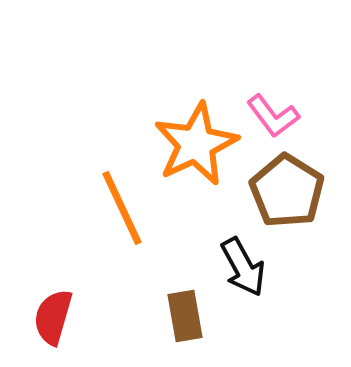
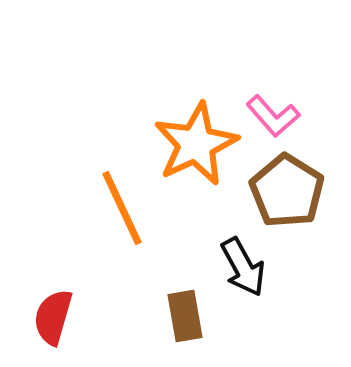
pink L-shape: rotated 4 degrees counterclockwise
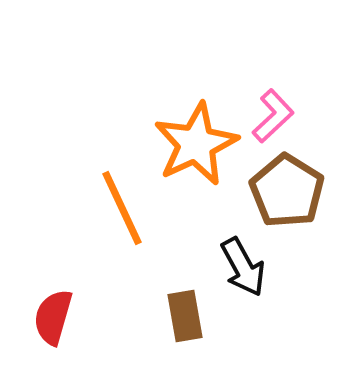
pink L-shape: rotated 92 degrees counterclockwise
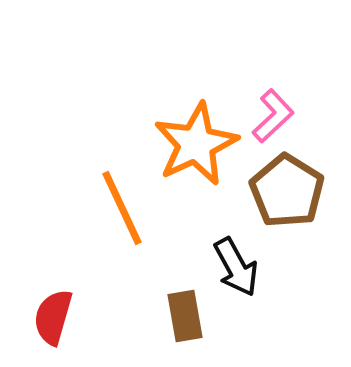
black arrow: moved 7 px left
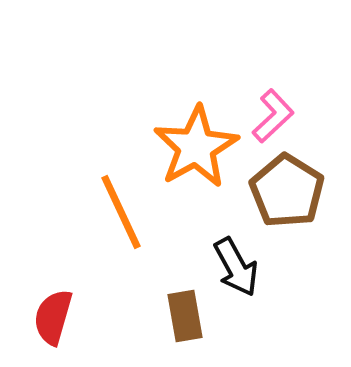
orange star: moved 3 px down; rotated 4 degrees counterclockwise
orange line: moved 1 px left, 4 px down
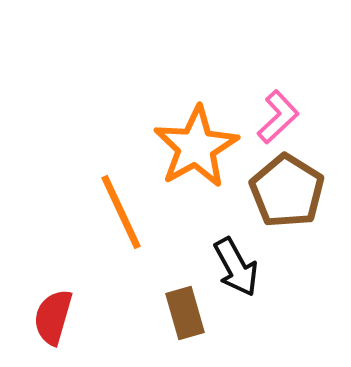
pink L-shape: moved 5 px right, 1 px down
brown rectangle: moved 3 px up; rotated 6 degrees counterclockwise
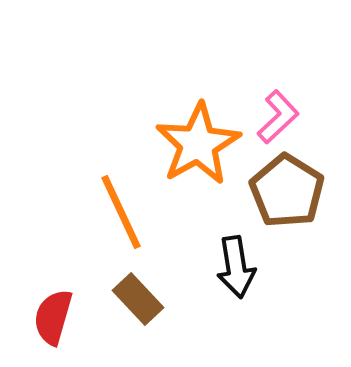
orange star: moved 2 px right, 3 px up
black arrow: rotated 20 degrees clockwise
brown rectangle: moved 47 px left, 14 px up; rotated 27 degrees counterclockwise
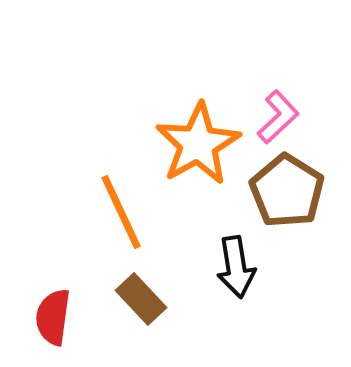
brown rectangle: moved 3 px right
red semicircle: rotated 8 degrees counterclockwise
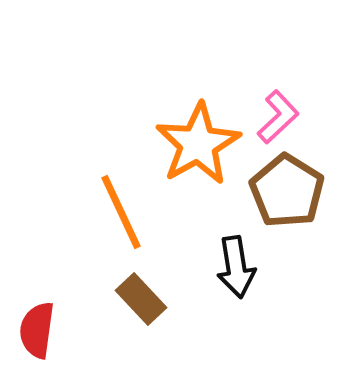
red semicircle: moved 16 px left, 13 px down
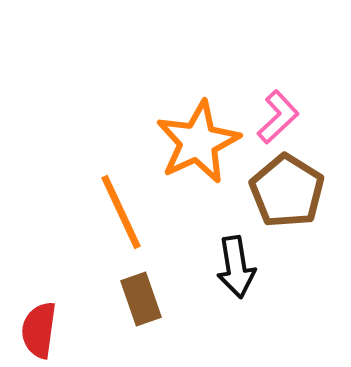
orange star: moved 2 px up; rotated 4 degrees clockwise
brown rectangle: rotated 24 degrees clockwise
red semicircle: moved 2 px right
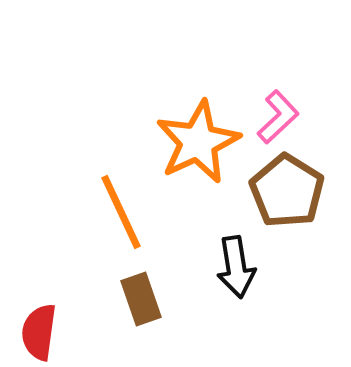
red semicircle: moved 2 px down
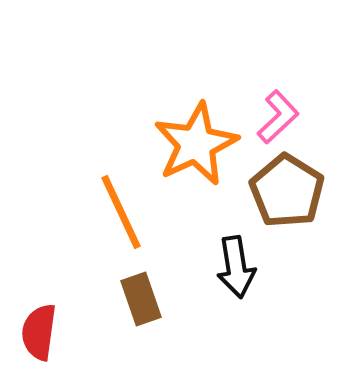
orange star: moved 2 px left, 2 px down
